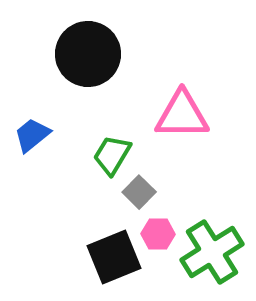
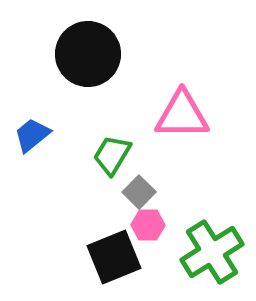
pink hexagon: moved 10 px left, 9 px up
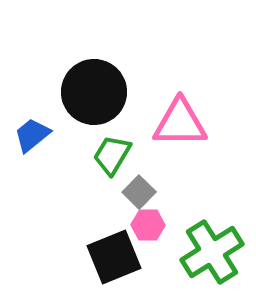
black circle: moved 6 px right, 38 px down
pink triangle: moved 2 px left, 8 px down
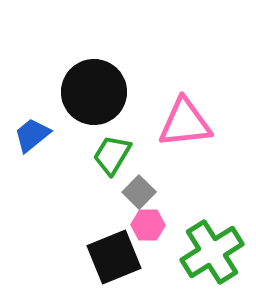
pink triangle: moved 5 px right; rotated 6 degrees counterclockwise
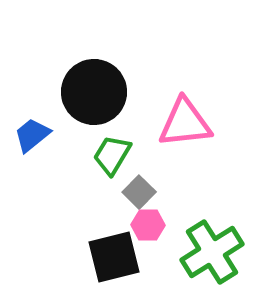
black square: rotated 8 degrees clockwise
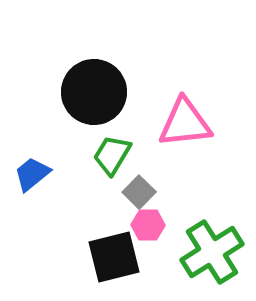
blue trapezoid: moved 39 px down
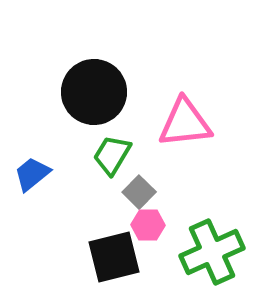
green cross: rotated 8 degrees clockwise
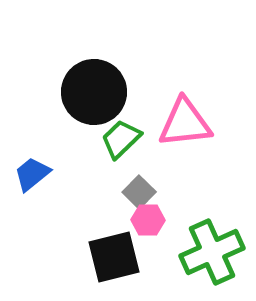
green trapezoid: moved 9 px right, 16 px up; rotated 15 degrees clockwise
pink hexagon: moved 5 px up
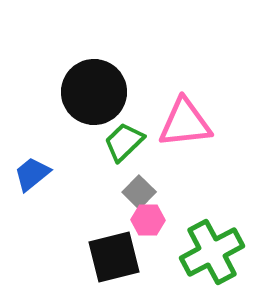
green trapezoid: moved 3 px right, 3 px down
green cross: rotated 4 degrees counterclockwise
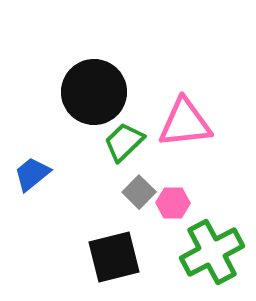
pink hexagon: moved 25 px right, 17 px up
